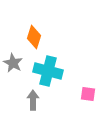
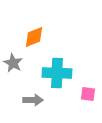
orange diamond: rotated 50 degrees clockwise
cyan cross: moved 9 px right, 2 px down; rotated 12 degrees counterclockwise
gray arrow: rotated 90 degrees clockwise
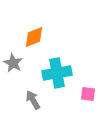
cyan cross: rotated 12 degrees counterclockwise
gray arrow: rotated 120 degrees counterclockwise
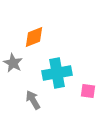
pink square: moved 3 px up
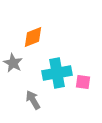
orange diamond: moved 1 px left
pink square: moved 5 px left, 9 px up
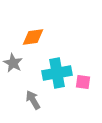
orange diamond: rotated 15 degrees clockwise
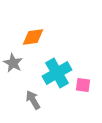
cyan cross: rotated 20 degrees counterclockwise
pink square: moved 3 px down
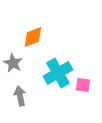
orange diamond: rotated 15 degrees counterclockwise
cyan cross: moved 1 px right
gray arrow: moved 13 px left, 4 px up; rotated 18 degrees clockwise
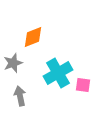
gray star: rotated 24 degrees clockwise
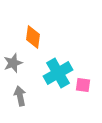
orange diamond: rotated 60 degrees counterclockwise
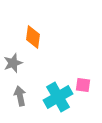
cyan cross: moved 24 px down
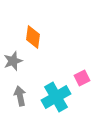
gray star: moved 2 px up
pink square: moved 1 px left, 7 px up; rotated 35 degrees counterclockwise
cyan cross: moved 2 px left
